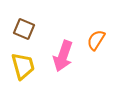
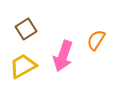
brown square: moved 2 px right; rotated 35 degrees clockwise
yellow trapezoid: rotated 104 degrees counterclockwise
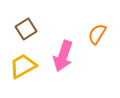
orange semicircle: moved 1 px right, 6 px up
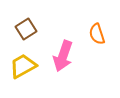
orange semicircle: rotated 50 degrees counterclockwise
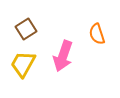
yellow trapezoid: moved 2 px up; rotated 32 degrees counterclockwise
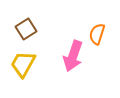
orange semicircle: rotated 35 degrees clockwise
pink arrow: moved 10 px right
